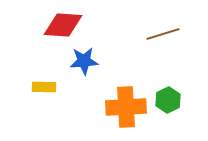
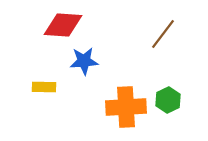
brown line: rotated 36 degrees counterclockwise
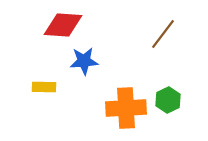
orange cross: moved 1 px down
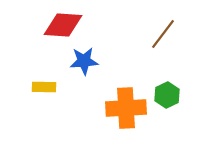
green hexagon: moved 1 px left, 5 px up
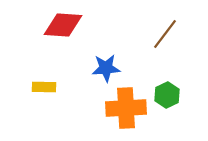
brown line: moved 2 px right
blue star: moved 22 px right, 7 px down
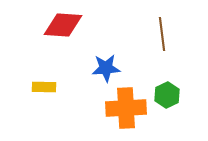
brown line: moved 3 px left; rotated 44 degrees counterclockwise
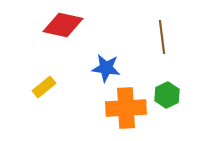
red diamond: rotated 9 degrees clockwise
brown line: moved 3 px down
blue star: rotated 12 degrees clockwise
yellow rectangle: rotated 40 degrees counterclockwise
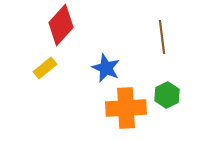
red diamond: moved 2 px left; rotated 60 degrees counterclockwise
blue star: rotated 16 degrees clockwise
yellow rectangle: moved 1 px right, 19 px up
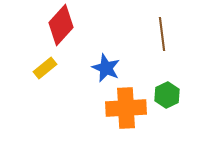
brown line: moved 3 px up
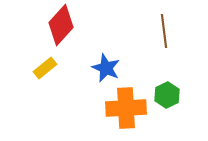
brown line: moved 2 px right, 3 px up
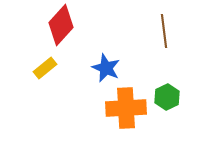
green hexagon: moved 2 px down
